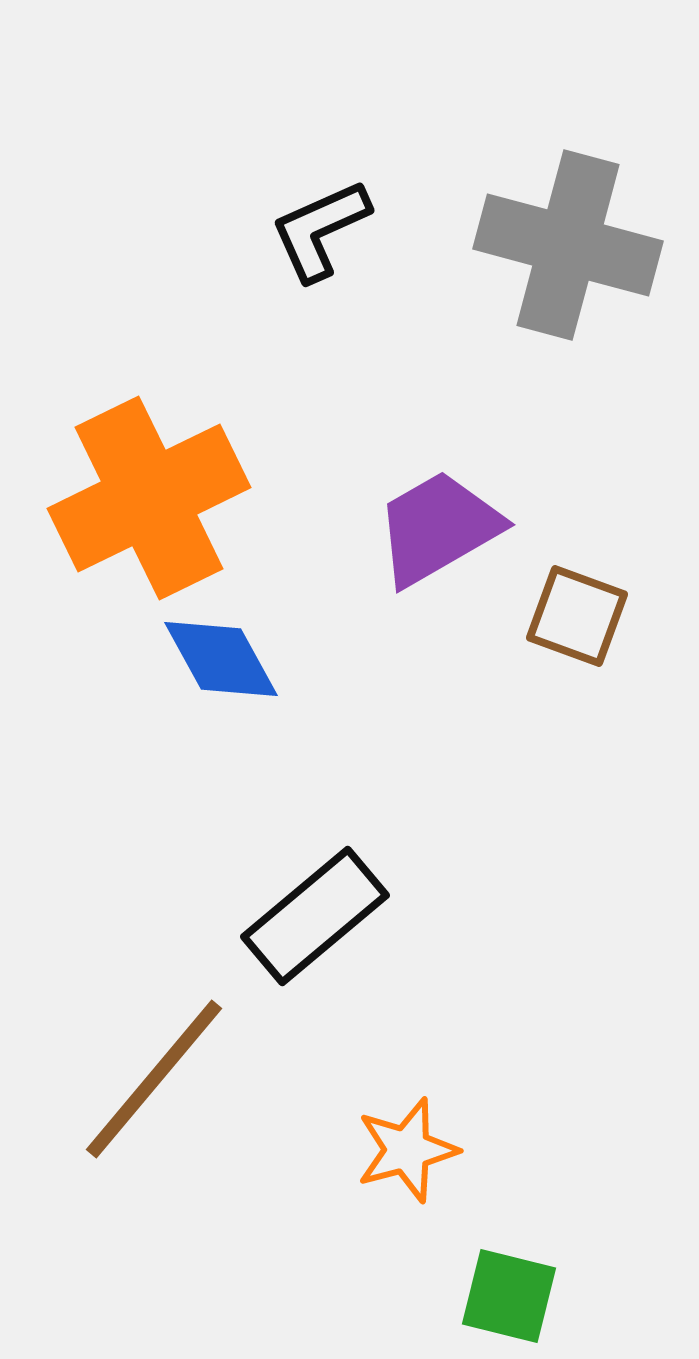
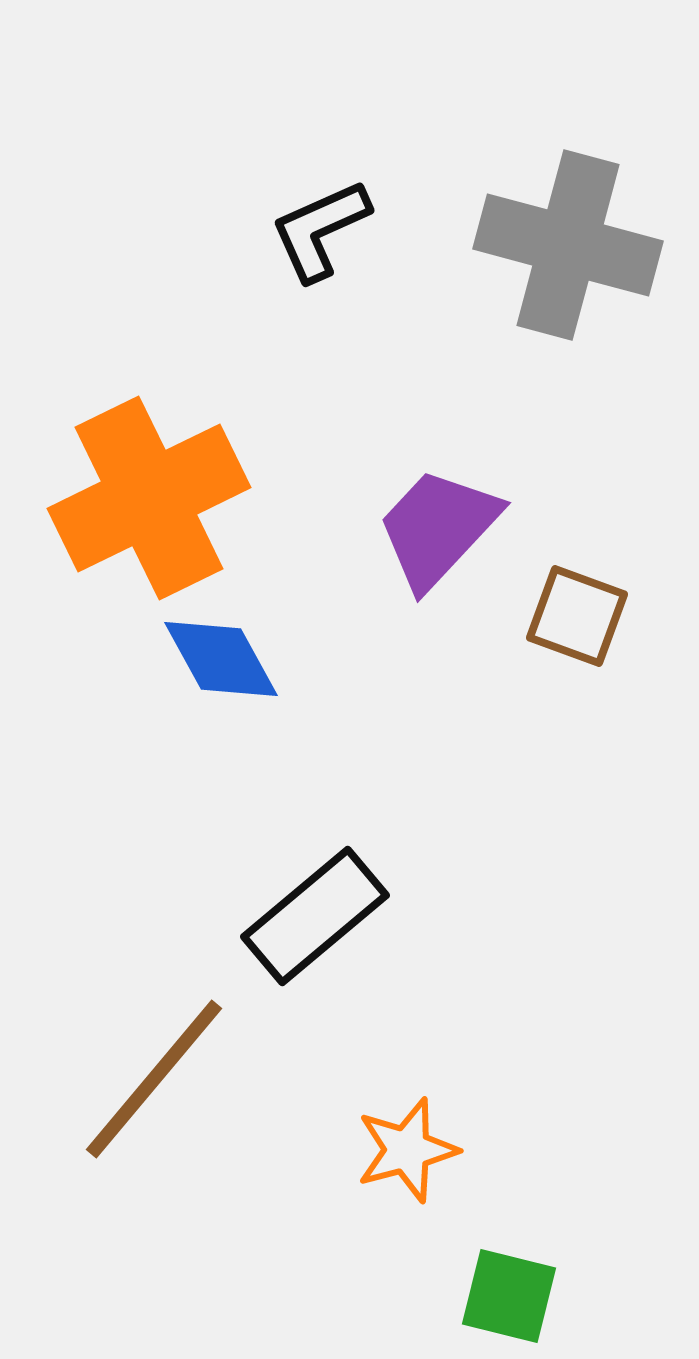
purple trapezoid: rotated 17 degrees counterclockwise
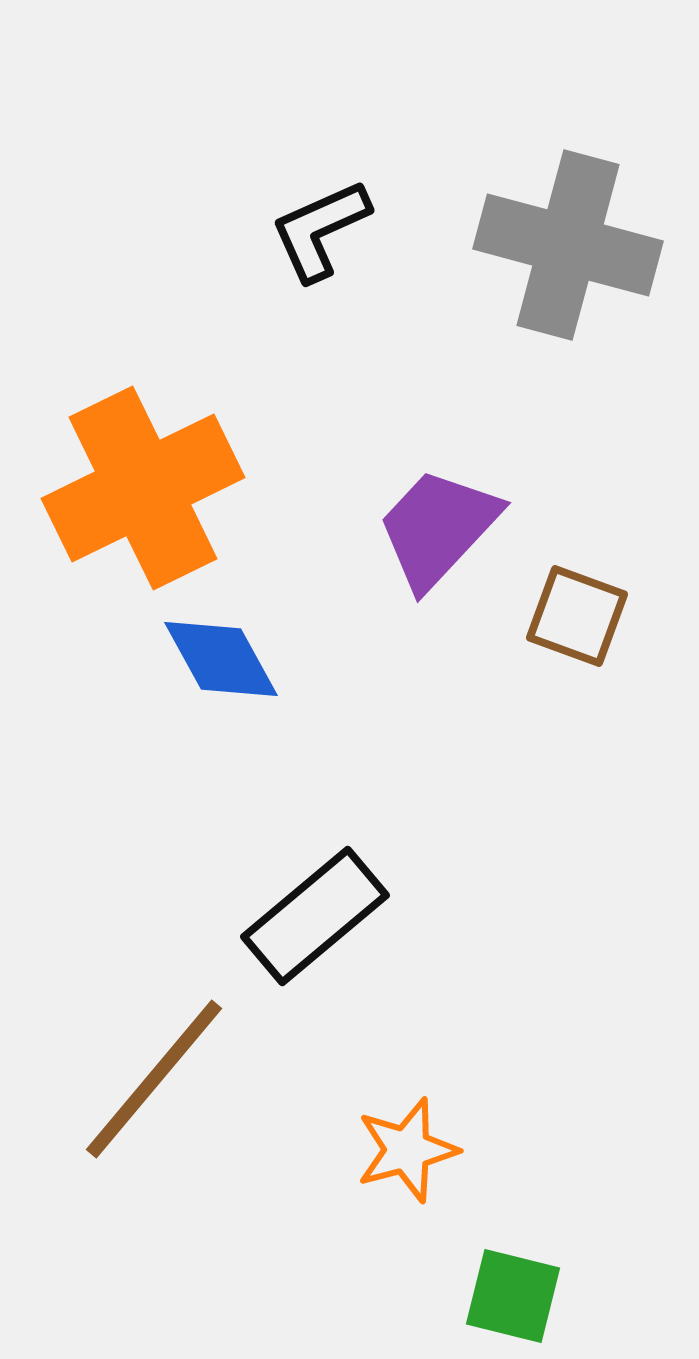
orange cross: moved 6 px left, 10 px up
green square: moved 4 px right
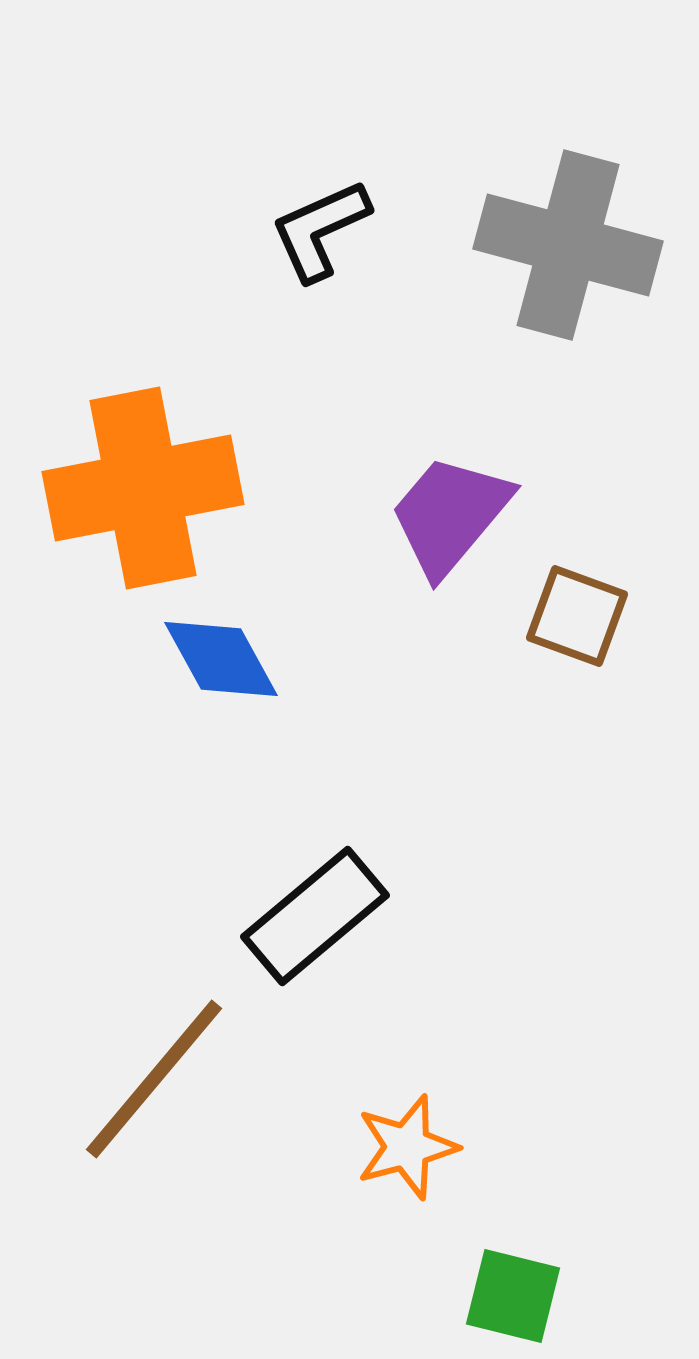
orange cross: rotated 15 degrees clockwise
purple trapezoid: moved 12 px right, 13 px up; rotated 3 degrees counterclockwise
orange star: moved 3 px up
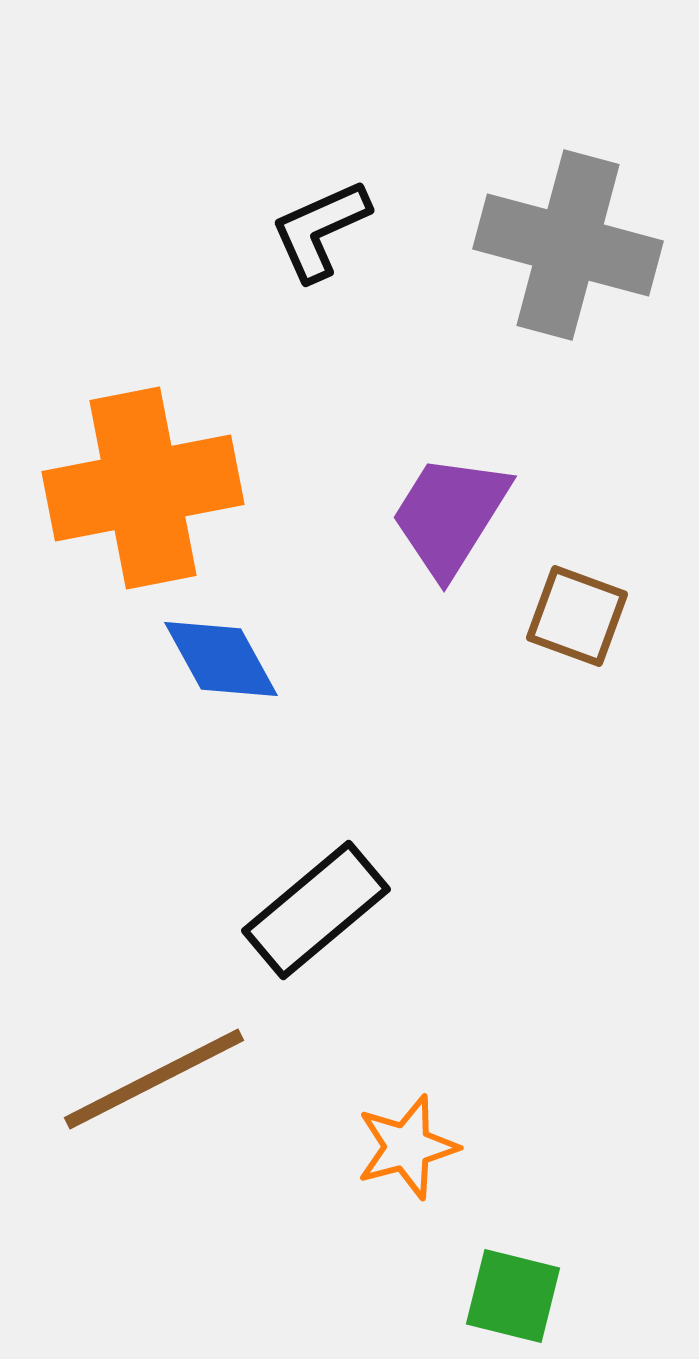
purple trapezoid: rotated 8 degrees counterclockwise
black rectangle: moved 1 px right, 6 px up
brown line: rotated 23 degrees clockwise
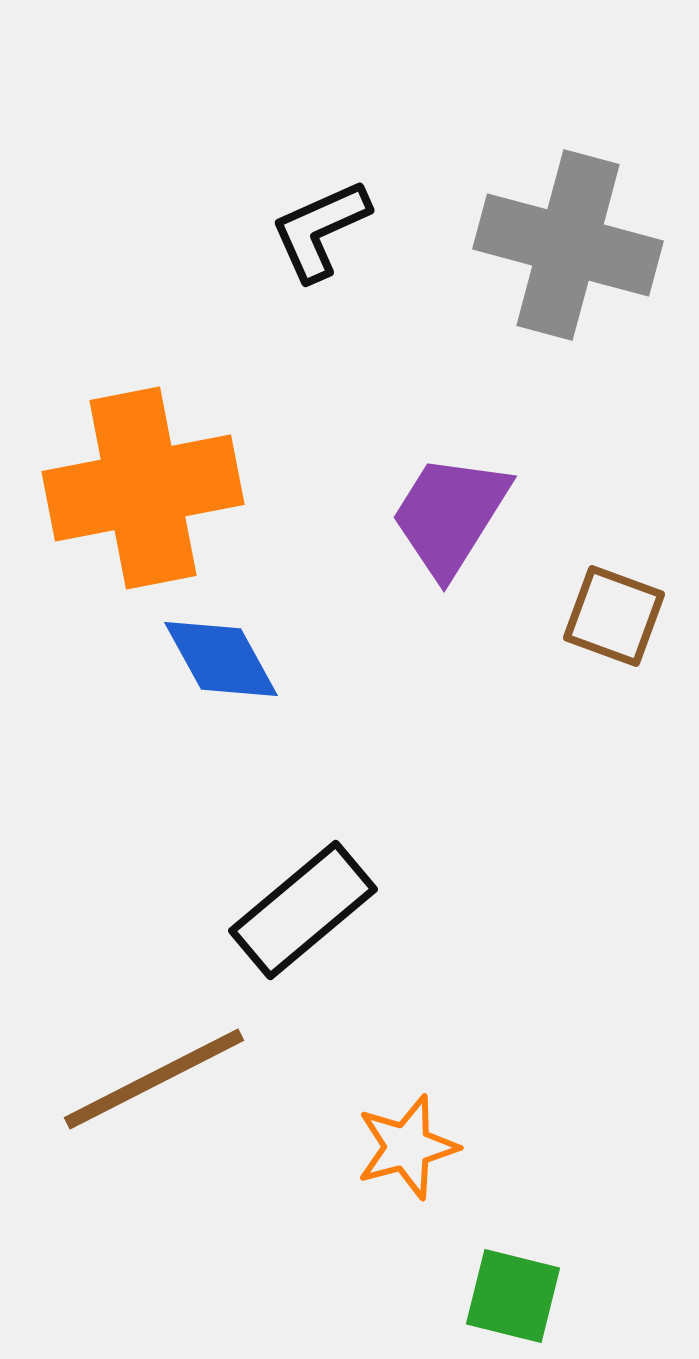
brown square: moved 37 px right
black rectangle: moved 13 px left
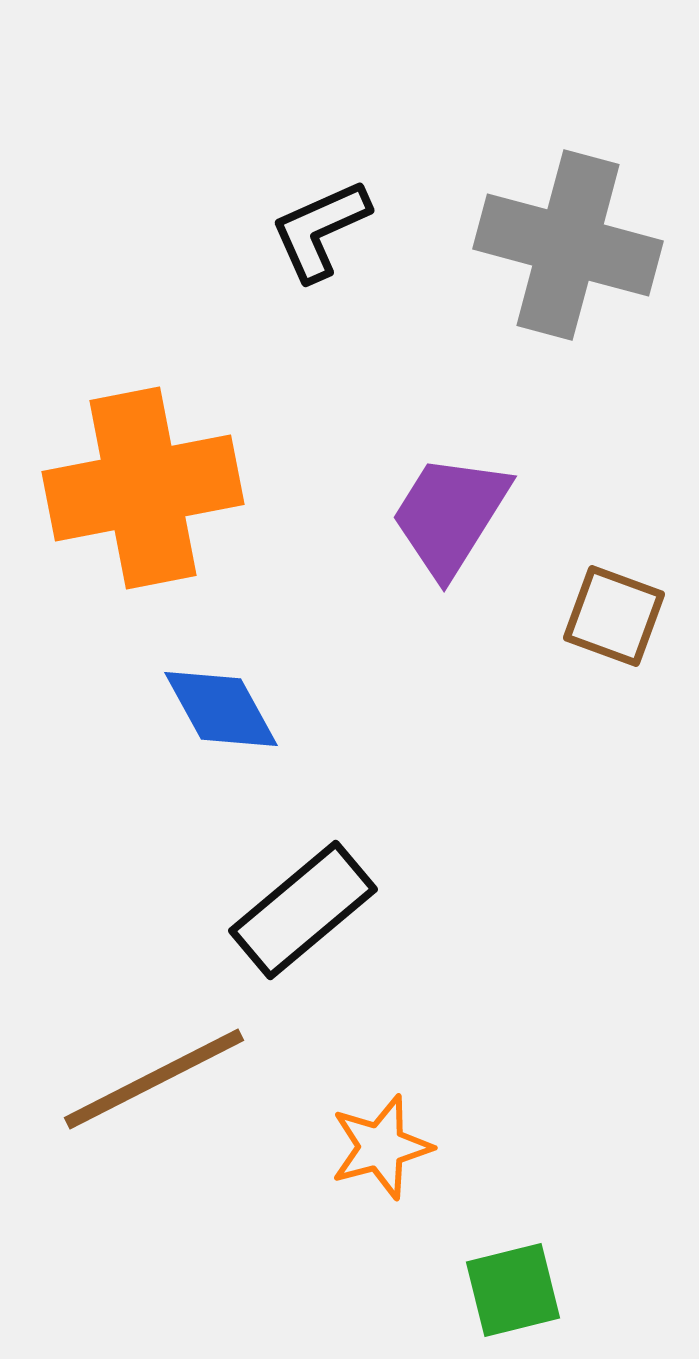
blue diamond: moved 50 px down
orange star: moved 26 px left
green square: moved 6 px up; rotated 28 degrees counterclockwise
